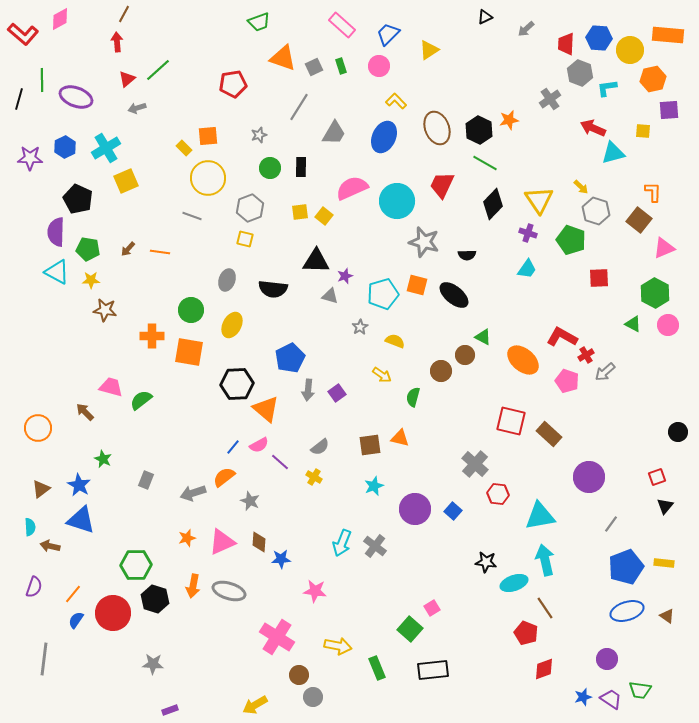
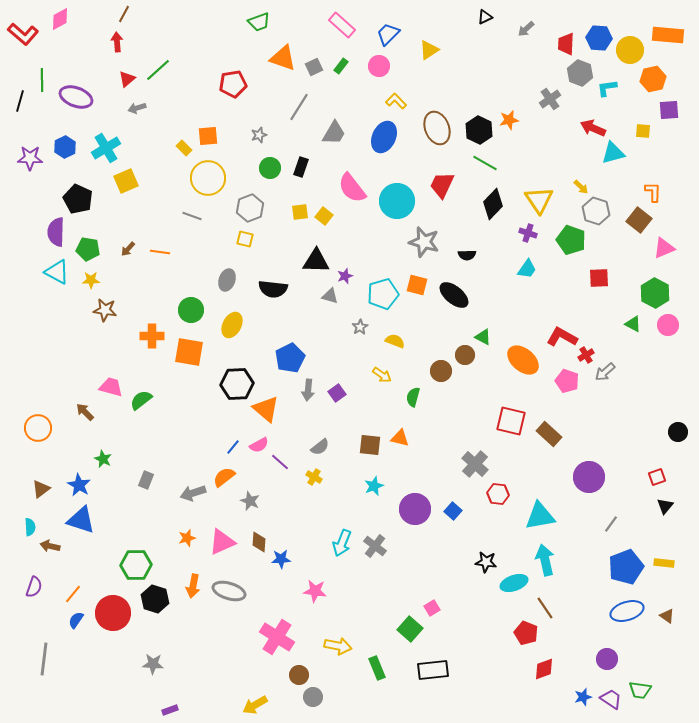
green rectangle at (341, 66): rotated 56 degrees clockwise
black line at (19, 99): moved 1 px right, 2 px down
black rectangle at (301, 167): rotated 18 degrees clockwise
pink semicircle at (352, 188): rotated 104 degrees counterclockwise
brown square at (370, 445): rotated 15 degrees clockwise
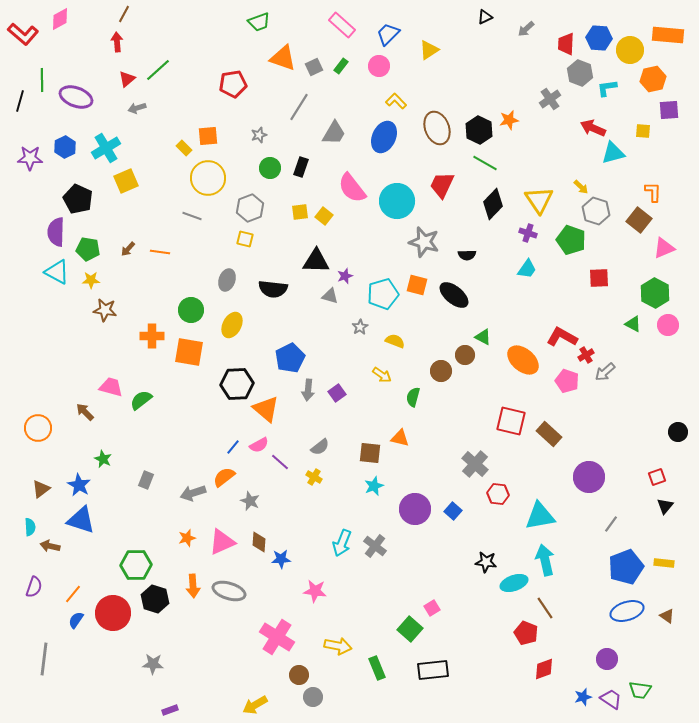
brown square at (370, 445): moved 8 px down
orange arrow at (193, 586): rotated 15 degrees counterclockwise
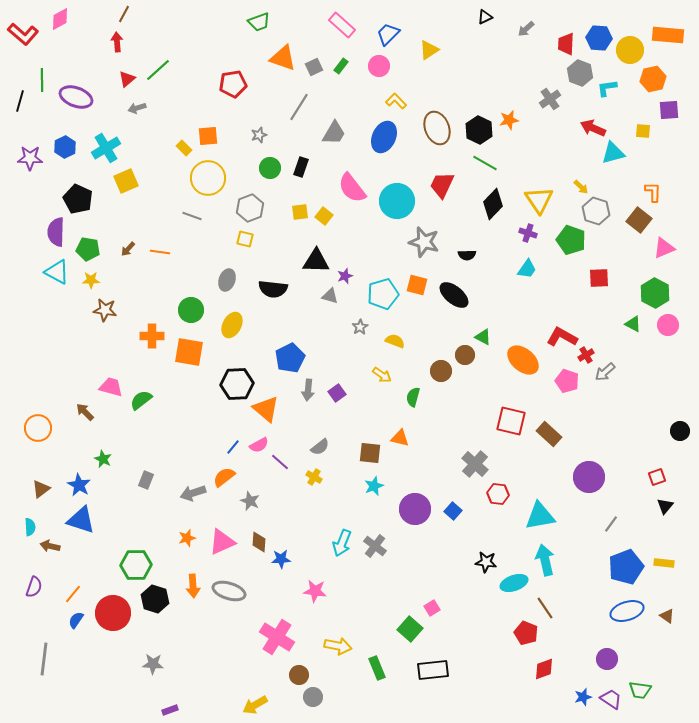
black circle at (678, 432): moved 2 px right, 1 px up
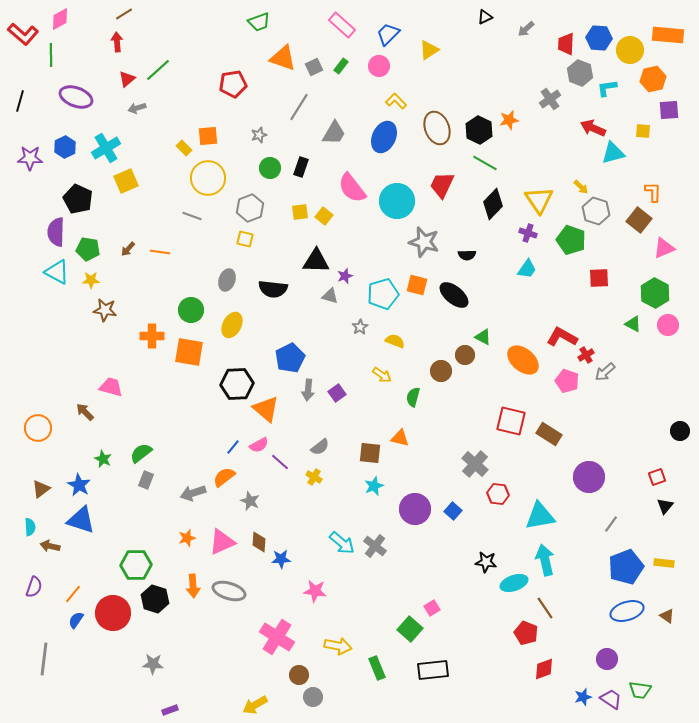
brown line at (124, 14): rotated 30 degrees clockwise
green line at (42, 80): moved 9 px right, 25 px up
green semicircle at (141, 400): moved 53 px down
brown rectangle at (549, 434): rotated 10 degrees counterclockwise
cyan arrow at (342, 543): rotated 72 degrees counterclockwise
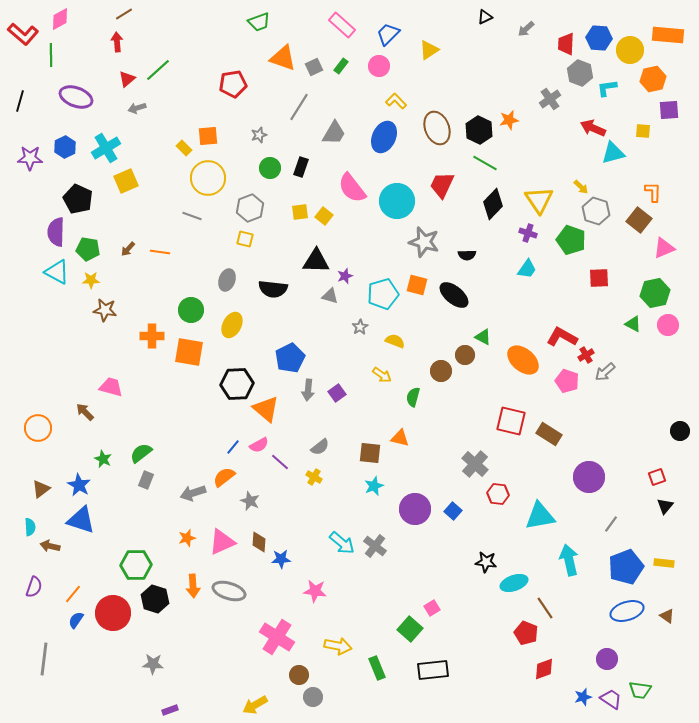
green hexagon at (655, 293): rotated 20 degrees clockwise
cyan arrow at (545, 560): moved 24 px right
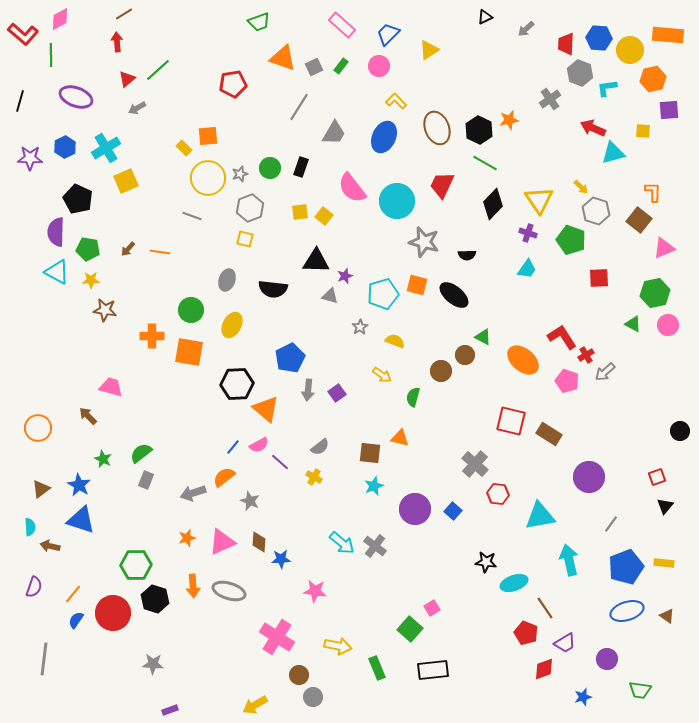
gray arrow at (137, 108): rotated 12 degrees counterclockwise
gray star at (259, 135): moved 19 px left, 39 px down
red L-shape at (562, 337): rotated 28 degrees clockwise
brown arrow at (85, 412): moved 3 px right, 4 px down
purple trapezoid at (611, 699): moved 46 px left, 56 px up; rotated 115 degrees clockwise
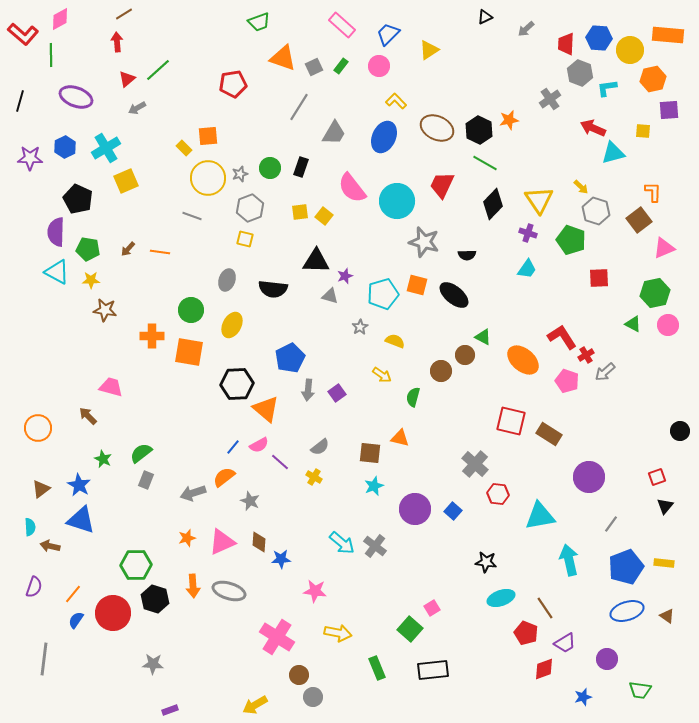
brown ellipse at (437, 128): rotated 44 degrees counterclockwise
brown square at (639, 220): rotated 15 degrees clockwise
cyan ellipse at (514, 583): moved 13 px left, 15 px down
yellow arrow at (338, 646): moved 13 px up
